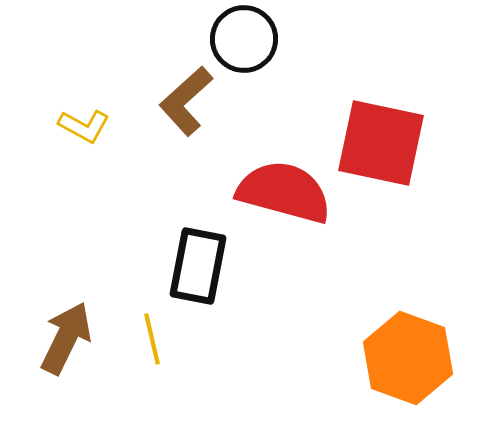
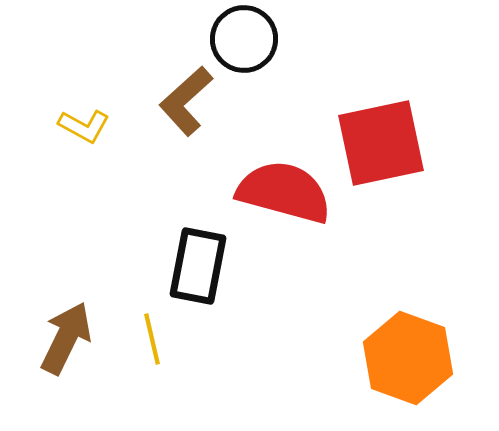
red square: rotated 24 degrees counterclockwise
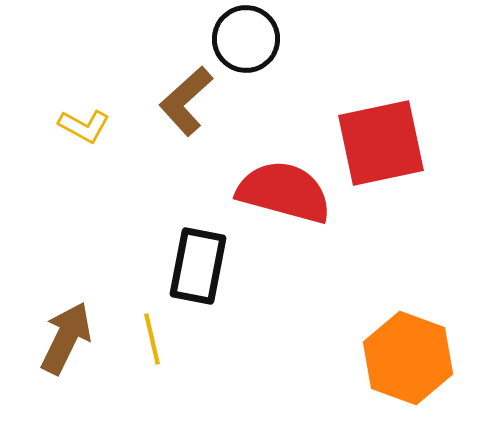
black circle: moved 2 px right
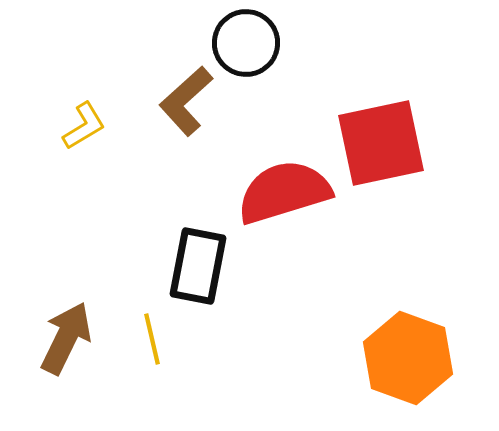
black circle: moved 4 px down
yellow L-shape: rotated 60 degrees counterclockwise
red semicircle: rotated 32 degrees counterclockwise
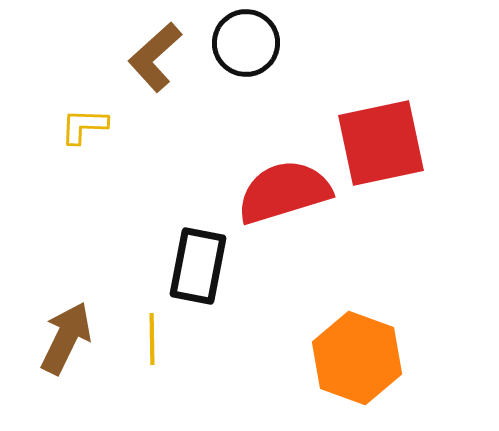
brown L-shape: moved 31 px left, 44 px up
yellow L-shape: rotated 147 degrees counterclockwise
yellow line: rotated 12 degrees clockwise
orange hexagon: moved 51 px left
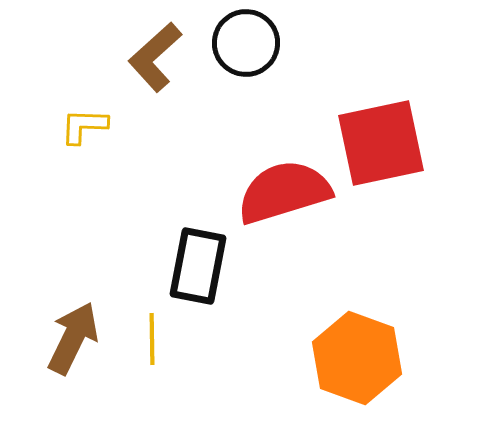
brown arrow: moved 7 px right
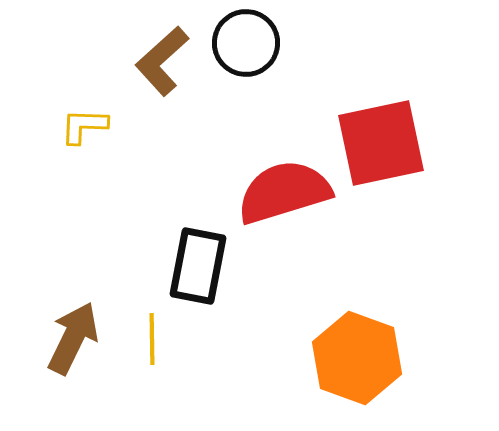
brown L-shape: moved 7 px right, 4 px down
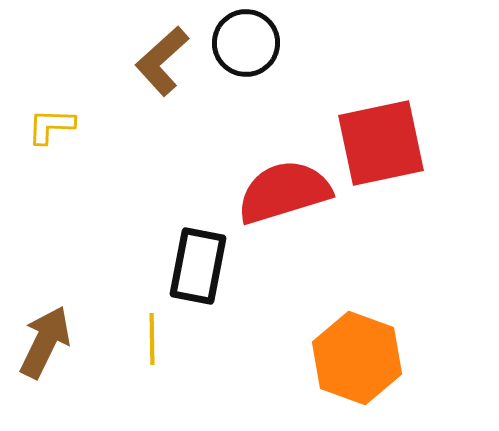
yellow L-shape: moved 33 px left
brown arrow: moved 28 px left, 4 px down
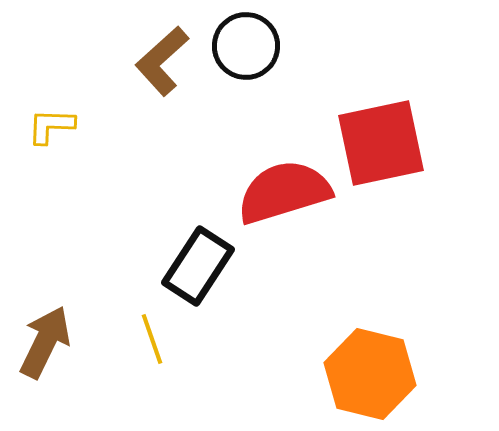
black circle: moved 3 px down
black rectangle: rotated 22 degrees clockwise
yellow line: rotated 18 degrees counterclockwise
orange hexagon: moved 13 px right, 16 px down; rotated 6 degrees counterclockwise
